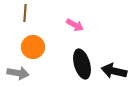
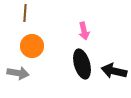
pink arrow: moved 9 px right, 6 px down; rotated 48 degrees clockwise
orange circle: moved 1 px left, 1 px up
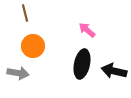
brown line: rotated 18 degrees counterclockwise
pink arrow: moved 3 px right, 1 px up; rotated 144 degrees clockwise
orange circle: moved 1 px right
black ellipse: rotated 28 degrees clockwise
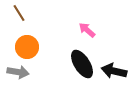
brown line: moved 6 px left; rotated 18 degrees counterclockwise
orange circle: moved 6 px left, 1 px down
black ellipse: rotated 44 degrees counterclockwise
gray arrow: moved 1 px up
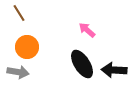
black arrow: moved 1 px up; rotated 10 degrees counterclockwise
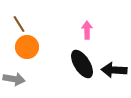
brown line: moved 11 px down
pink arrow: rotated 48 degrees clockwise
gray arrow: moved 4 px left, 7 px down
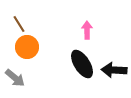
gray arrow: moved 1 px right, 1 px up; rotated 30 degrees clockwise
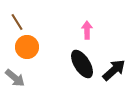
brown line: moved 2 px left, 2 px up
black arrow: rotated 135 degrees clockwise
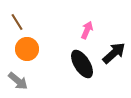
pink arrow: rotated 24 degrees clockwise
orange circle: moved 2 px down
black arrow: moved 17 px up
gray arrow: moved 3 px right, 3 px down
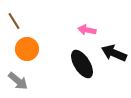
brown line: moved 3 px left, 1 px up
pink arrow: rotated 102 degrees counterclockwise
black arrow: rotated 115 degrees counterclockwise
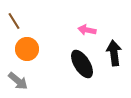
black arrow: rotated 60 degrees clockwise
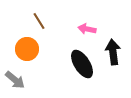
brown line: moved 25 px right
pink arrow: moved 1 px up
black arrow: moved 1 px left, 1 px up
gray arrow: moved 3 px left, 1 px up
